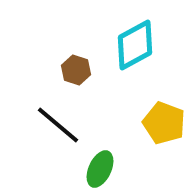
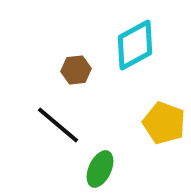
brown hexagon: rotated 24 degrees counterclockwise
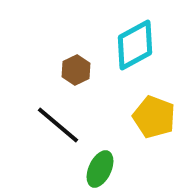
brown hexagon: rotated 20 degrees counterclockwise
yellow pentagon: moved 10 px left, 6 px up
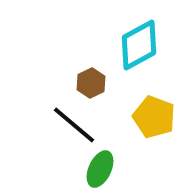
cyan diamond: moved 4 px right
brown hexagon: moved 15 px right, 13 px down
black line: moved 16 px right
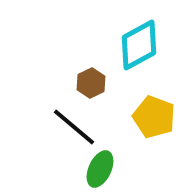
black line: moved 2 px down
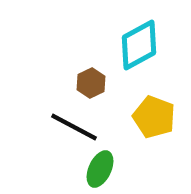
black line: rotated 12 degrees counterclockwise
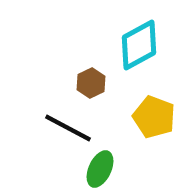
black line: moved 6 px left, 1 px down
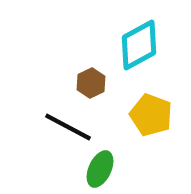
yellow pentagon: moved 3 px left, 2 px up
black line: moved 1 px up
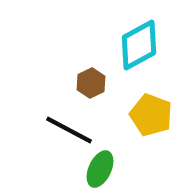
black line: moved 1 px right, 3 px down
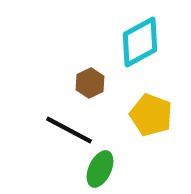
cyan diamond: moved 1 px right, 3 px up
brown hexagon: moved 1 px left
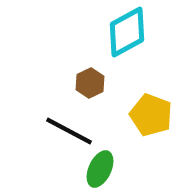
cyan diamond: moved 13 px left, 10 px up
black line: moved 1 px down
